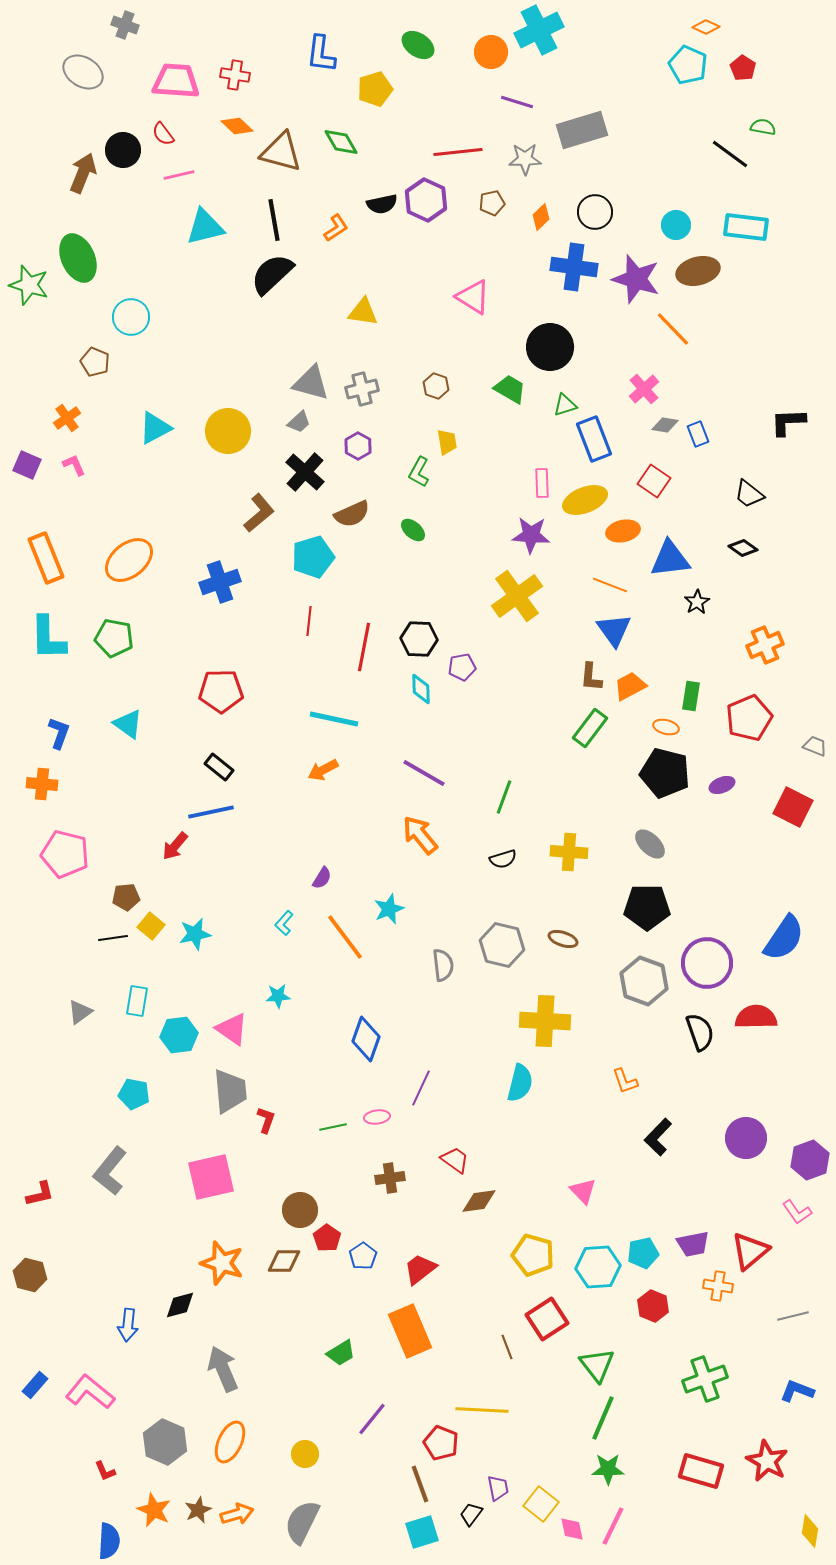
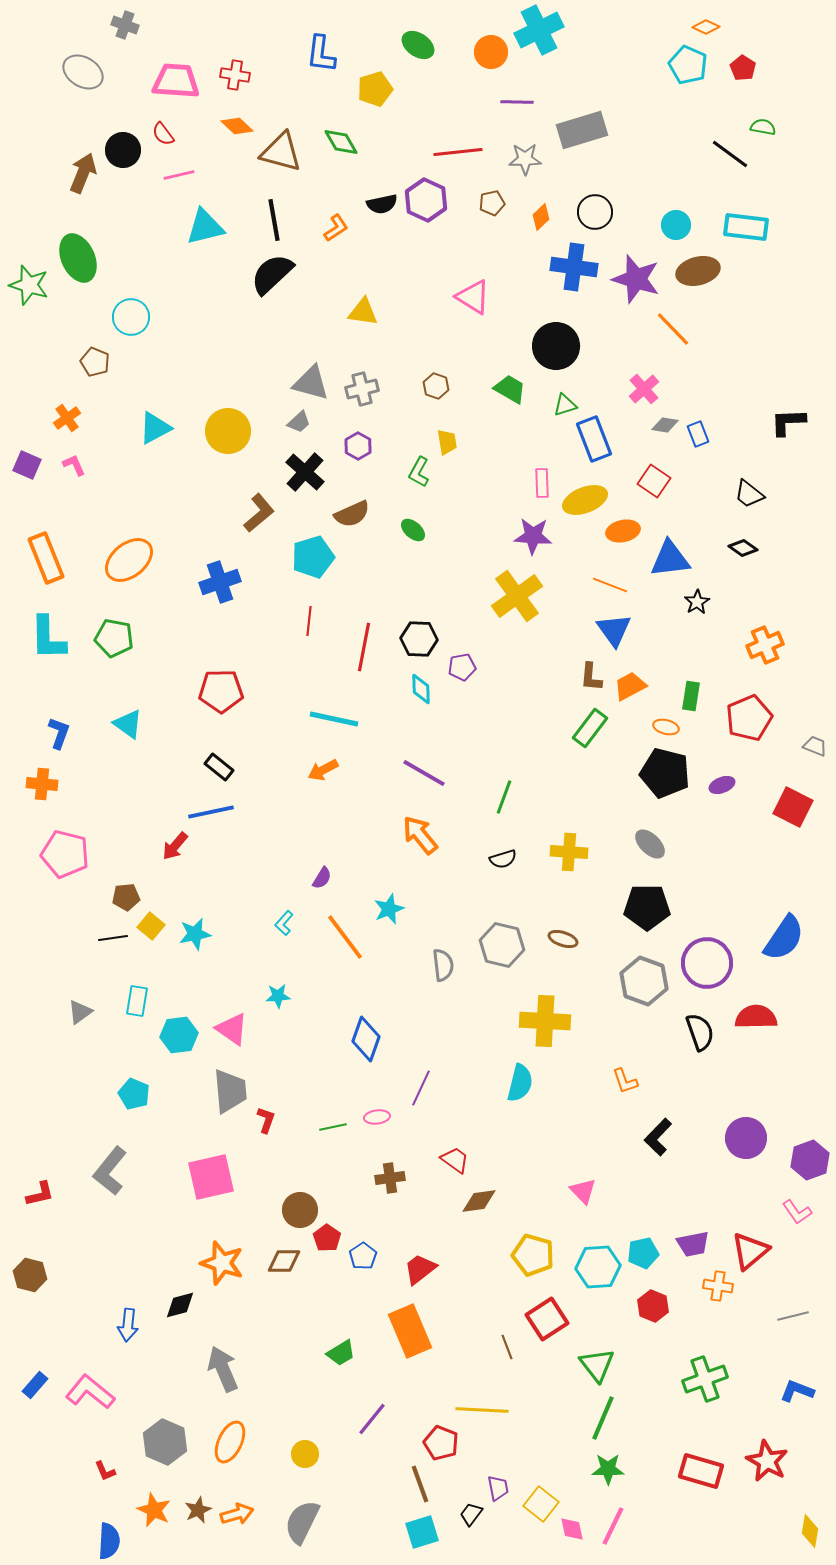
purple line at (517, 102): rotated 16 degrees counterclockwise
black circle at (550, 347): moved 6 px right, 1 px up
purple star at (531, 535): moved 2 px right, 1 px down
cyan pentagon at (134, 1094): rotated 12 degrees clockwise
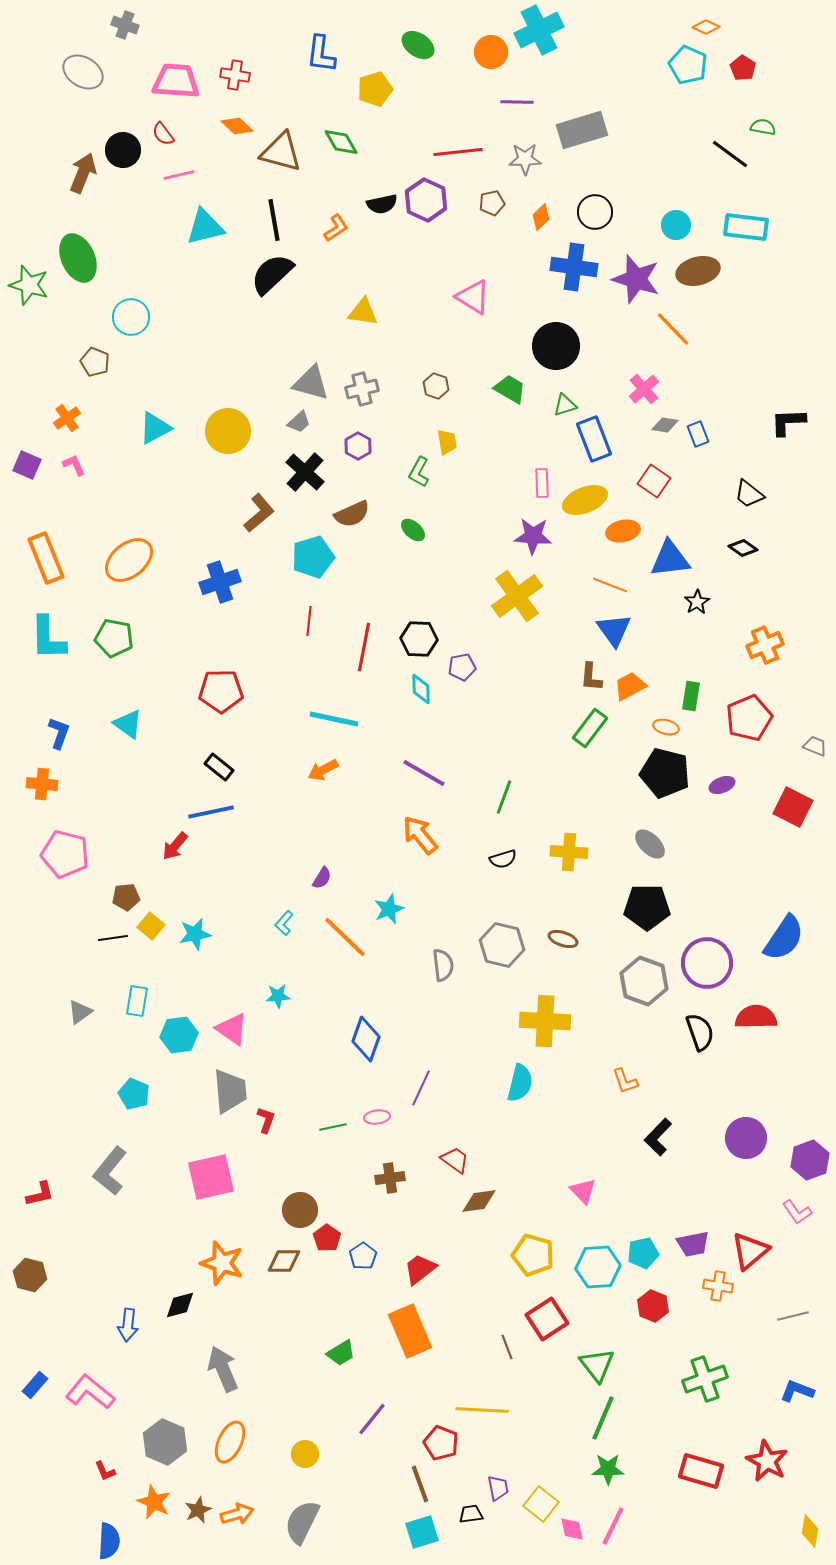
orange line at (345, 937): rotated 9 degrees counterclockwise
orange star at (154, 1510): moved 8 px up
black trapezoid at (471, 1514): rotated 45 degrees clockwise
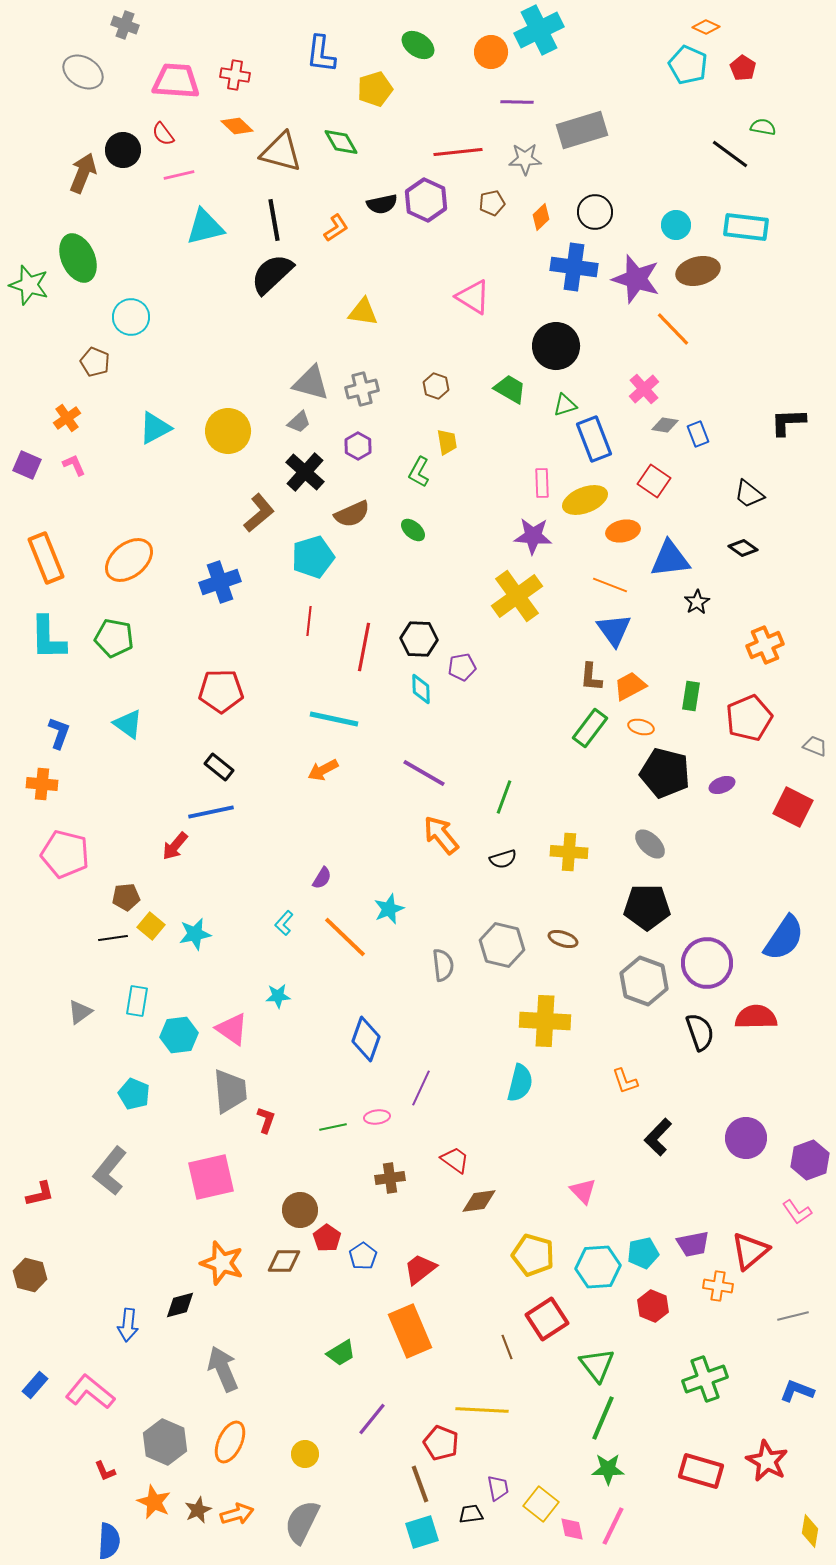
orange ellipse at (666, 727): moved 25 px left
orange arrow at (420, 835): moved 21 px right
